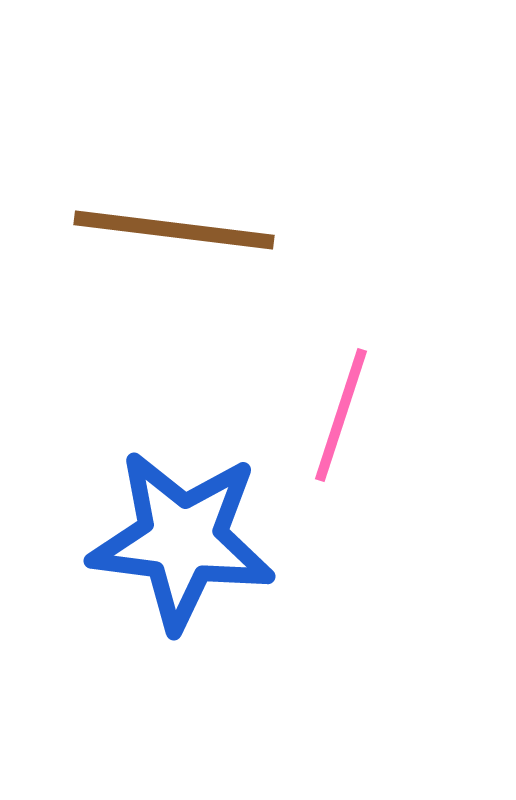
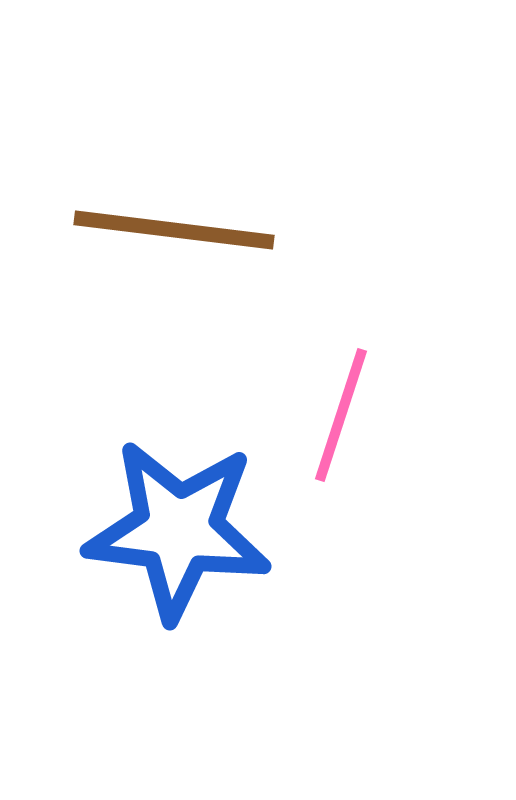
blue star: moved 4 px left, 10 px up
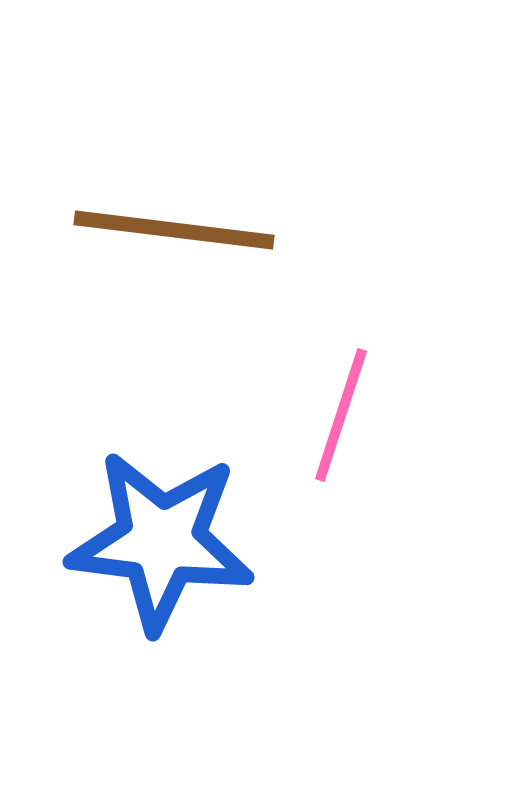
blue star: moved 17 px left, 11 px down
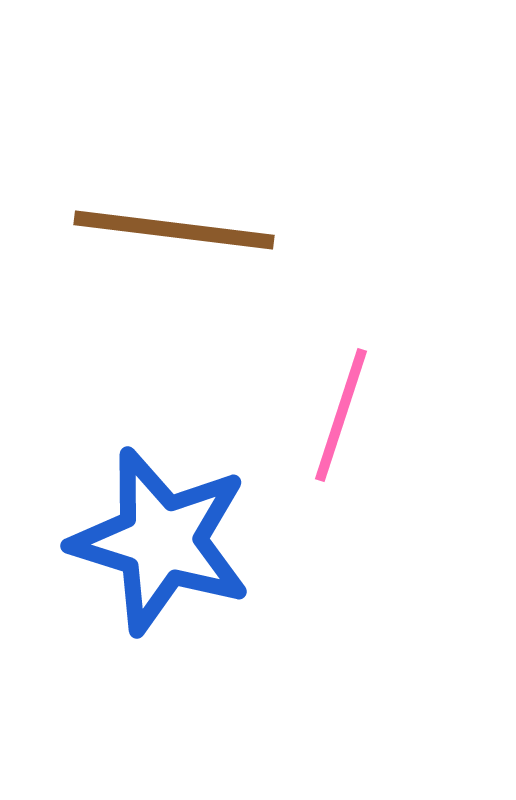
blue star: rotated 10 degrees clockwise
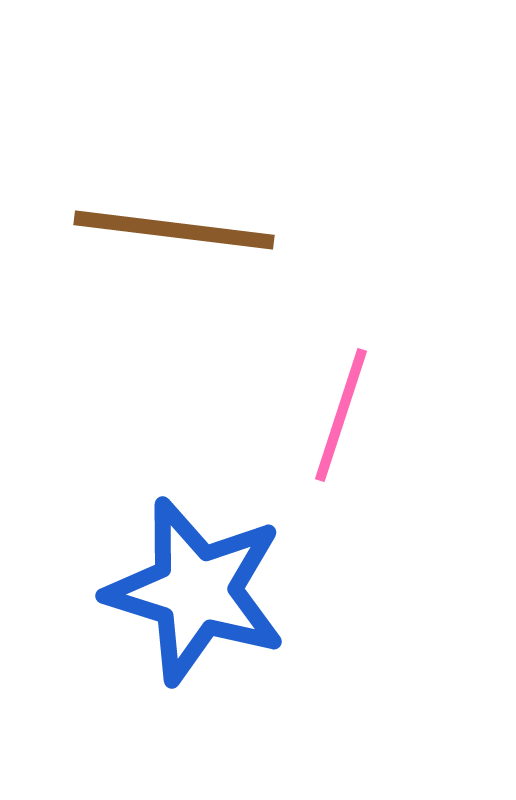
blue star: moved 35 px right, 50 px down
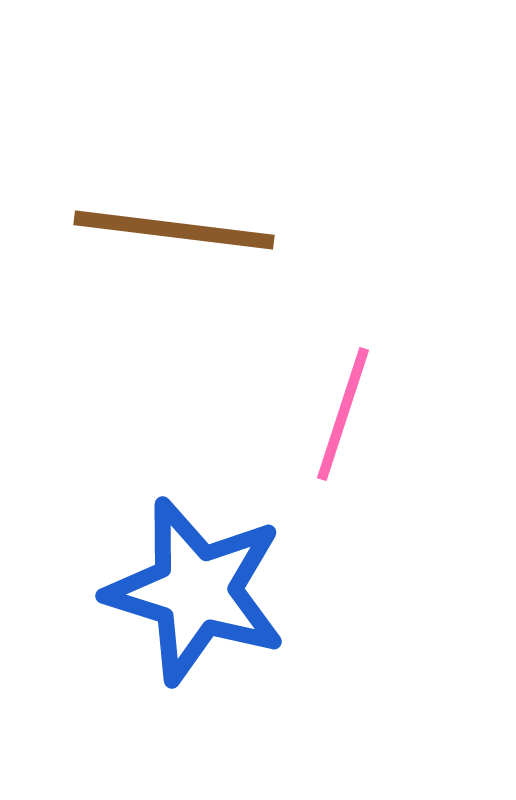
pink line: moved 2 px right, 1 px up
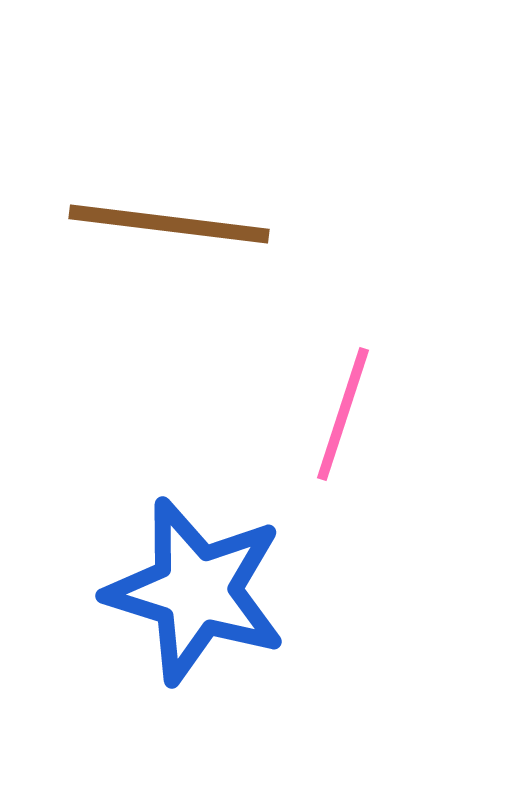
brown line: moved 5 px left, 6 px up
